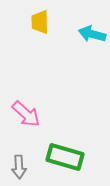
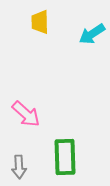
cyan arrow: rotated 48 degrees counterclockwise
green rectangle: rotated 72 degrees clockwise
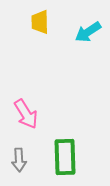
cyan arrow: moved 4 px left, 2 px up
pink arrow: rotated 16 degrees clockwise
gray arrow: moved 7 px up
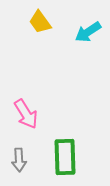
yellow trapezoid: rotated 35 degrees counterclockwise
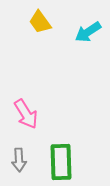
green rectangle: moved 4 px left, 5 px down
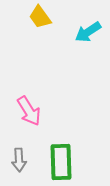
yellow trapezoid: moved 5 px up
pink arrow: moved 3 px right, 3 px up
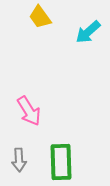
cyan arrow: rotated 8 degrees counterclockwise
